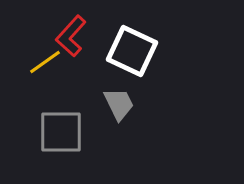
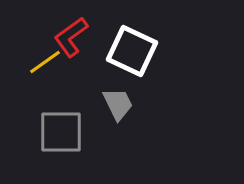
red L-shape: moved 1 px down; rotated 12 degrees clockwise
gray trapezoid: moved 1 px left
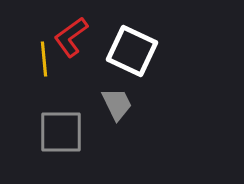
yellow line: moved 1 px left, 3 px up; rotated 60 degrees counterclockwise
gray trapezoid: moved 1 px left
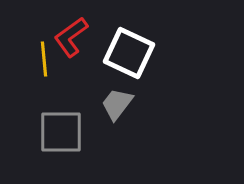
white square: moved 3 px left, 2 px down
gray trapezoid: rotated 117 degrees counterclockwise
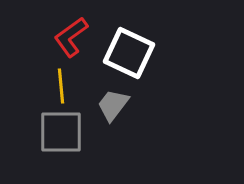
yellow line: moved 17 px right, 27 px down
gray trapezoid: moved 4 px left, 1 px down
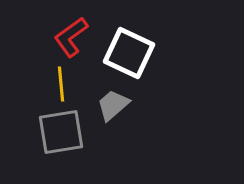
yellow line: moved 2 px up
gray trapezoid: rotated 12 degrees clockwise
gray square: rotated 9 degrees counterclockwise
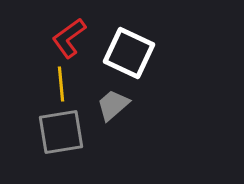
red L-shape: moved 2 px left, 1 px down
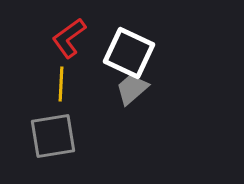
yellow line: rotated 8 degrees clockwise
gray trapezoid: moved 19 px right, 16 px up
gray square: moved 8 px left, 4 px down
